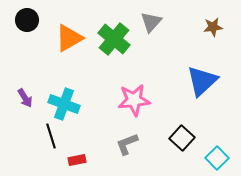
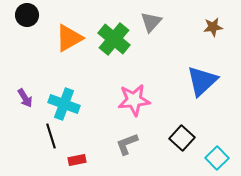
black circle: moved 5 px up
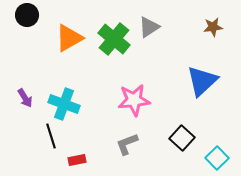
gray triangle: moved 2 px left, 5 px down; rotated 15 degrees clockwise
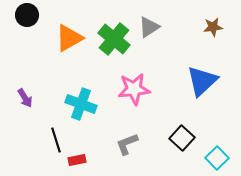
pink star: moved 11 px up
cyan cross: moved 17 px right
black line: moved 5 px right, 4 px down
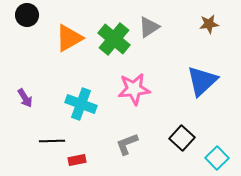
brown star: moved 4 px left, 3 px up
black line: moved 4 px left, 1 px down; rotated 75 degrees counterclockwise
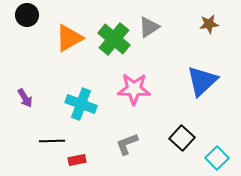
pink star: rotated 8 degrees clockwise
